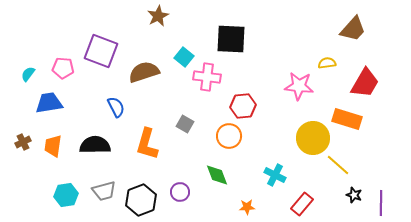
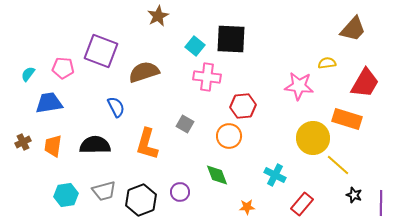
cyan square: moved 11 px right, 11 px up
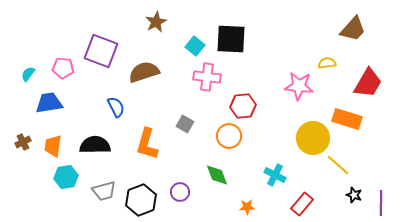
brown star: moved 2 px left, 6 px down
red trapezoid: moved 3 px right
cyan hexagon: moved 18 px up
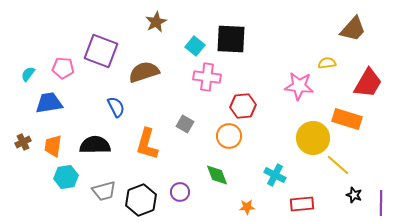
red rectangle: rotated 45 degrees clockwise
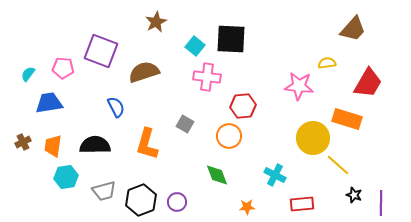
purple circle: moved 3 px left, 10 px down
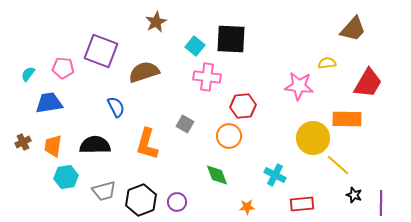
orange rectangle: rotated 16 degrees counterclockwise
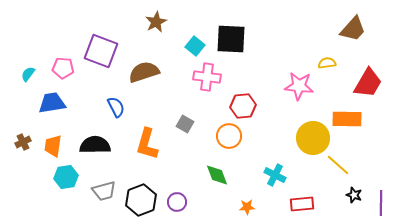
blue trapezoid: moved 3 px right
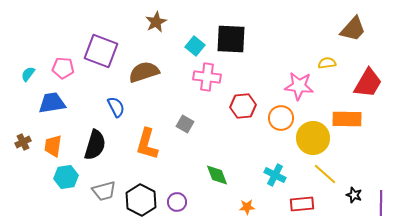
orange circle: moved 52 px right, 18 px up
black semicircle: rotated 108 degrees clockwise
yellow line: moved 13 px left, 9 px down
black hexagon: rotated 12 degrees counterclockwise
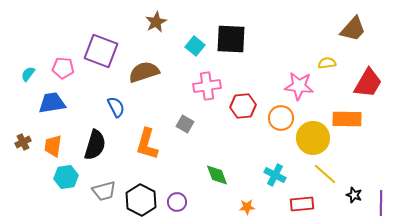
pink cross: moved 9 px down; rotated 16 degrees counterclockwise
